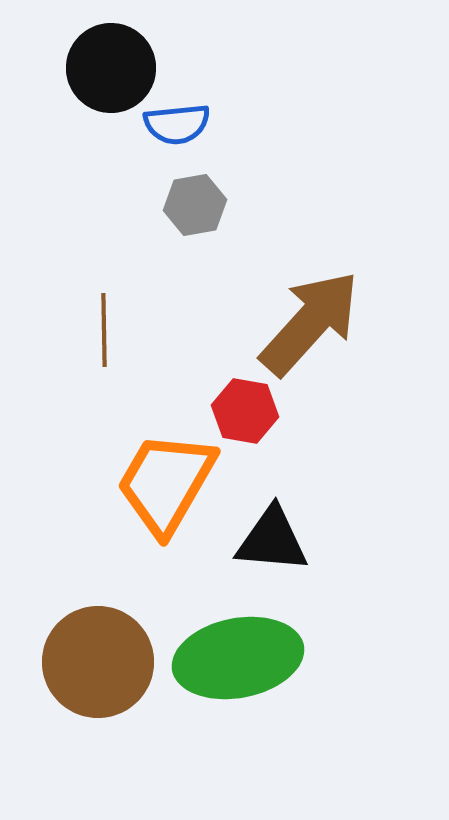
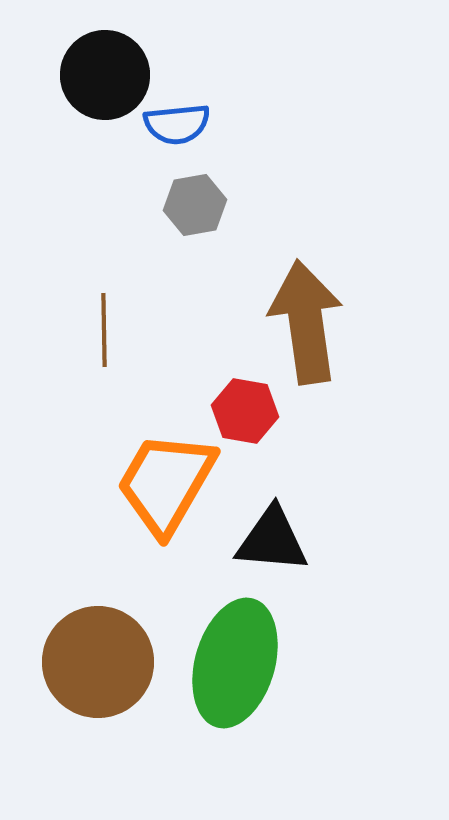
black circle: moved 6 px left, 7 px down
brown arrow: moved 4 px left, 1 px up; rotated 50 degrees counterclockwise
green ellipse: moved 3 px left, 5 px down; rotated 63 degrees counterclockwise
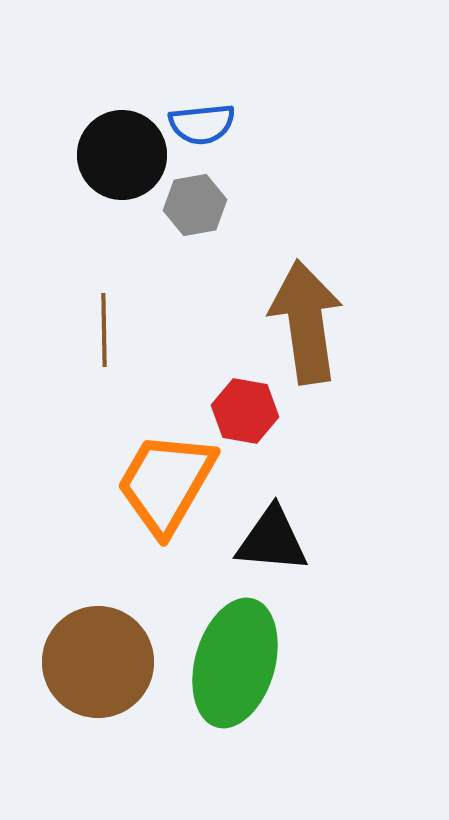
black circle: moved 17 px right, 80 px down
blue semicircle: moved 25 px right
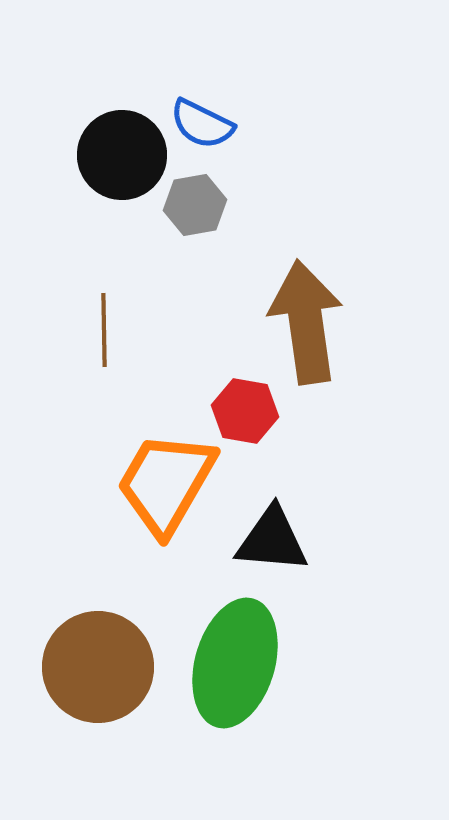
blue semicircle: rotated 32 degrees clockwise
brown circle: moved 5 px down
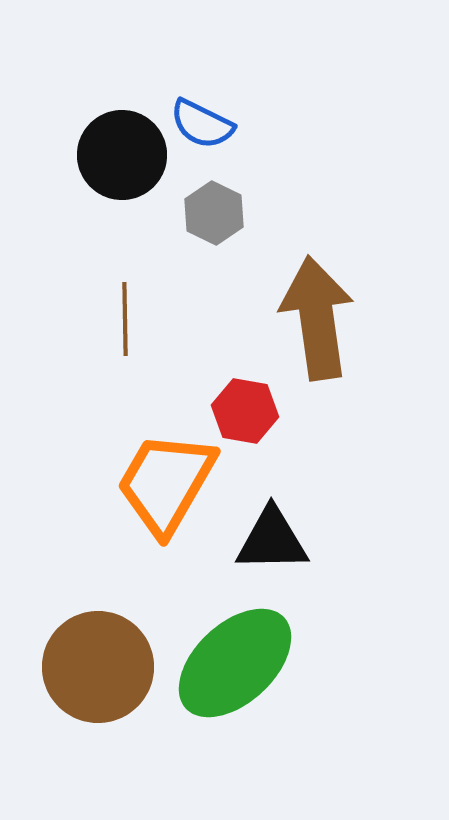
gray hexagon: moved 19 px right, 8 px down; rotated 24 degrees counterclockwise
brown arrow: moved 11 px right, 4 px up
brown line: moved 21 px right, 11 px up
black triangle: rotated 6 degrees counterclockwise
green ellipse: rotated 31 degrees clockwise
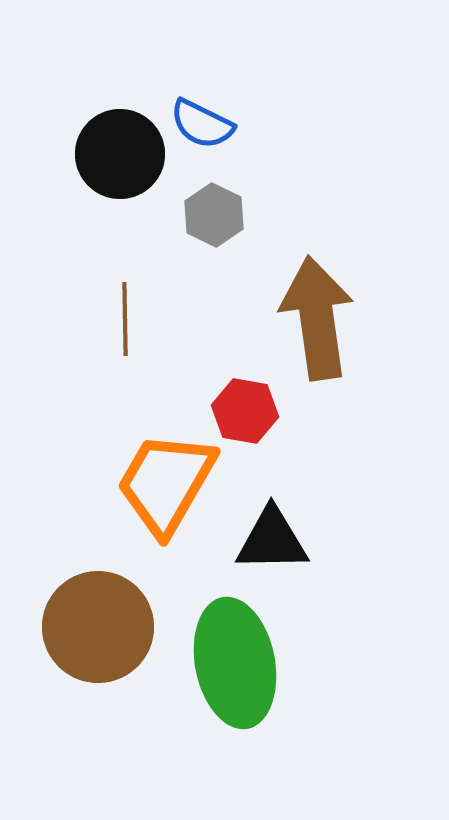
black circle: moved 2 px left, 1 px up
gray hexagon: moved 2 px down
green ellipse: rotated 58 degrees counterclockwise
brown circle: moved 40 px up
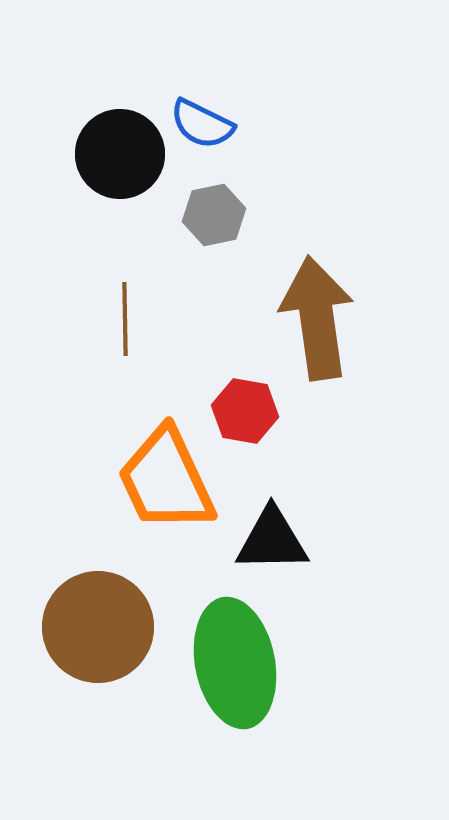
gray hexagon: rotated 22 degrees clockwise
orange trapezoid: moved 3 px up; rotated 55 degrees counterclockwise
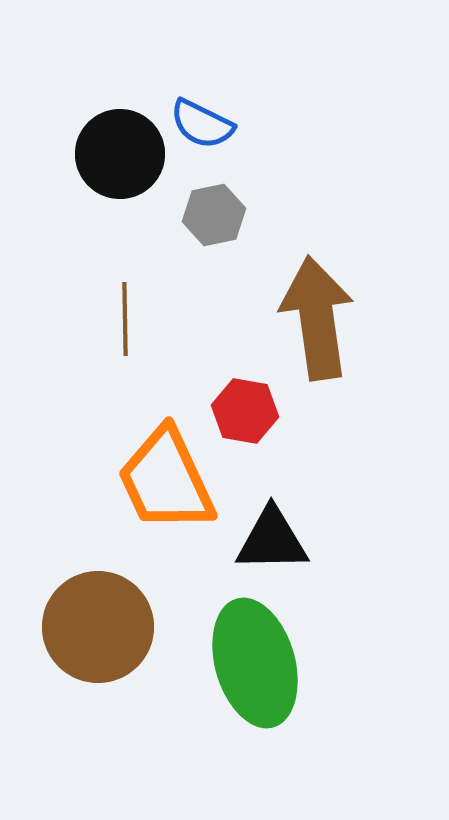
green ellipse: moved 20 px right; rotated 5 degrees counterclockwise
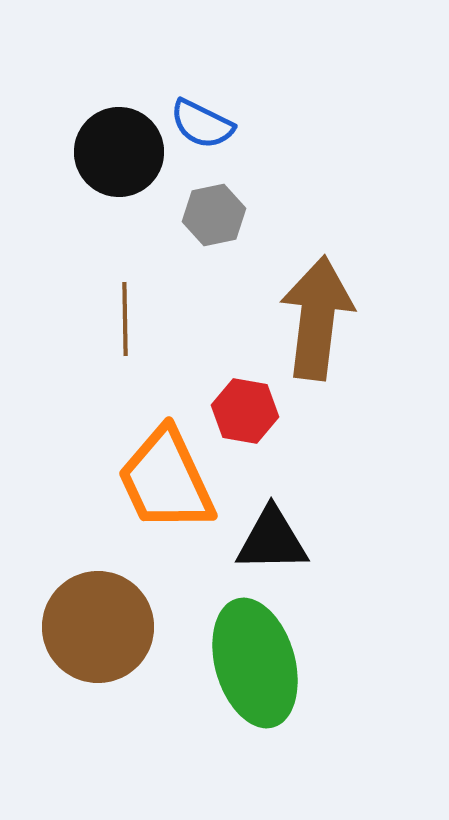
black circle: moved 1 px left, 2 px up
brown arrow: rotated 15 degrees clockwise
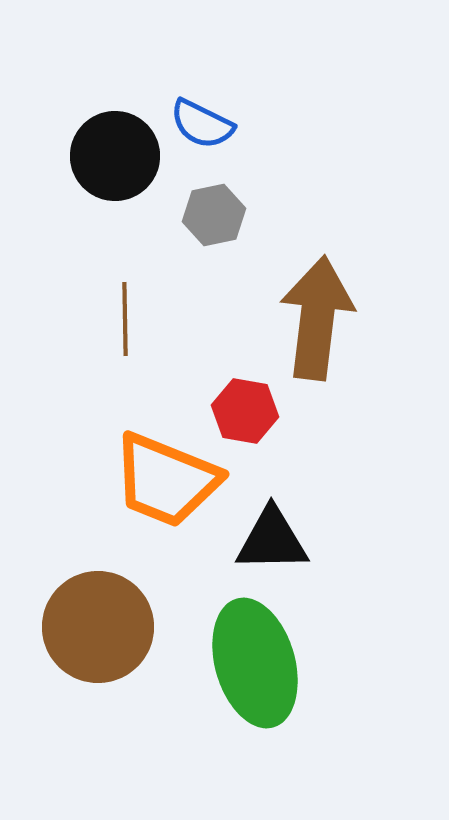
black circle: moved 4 px left, 4 px down
orange trapezoid: rotated 43 degrees counterclockwise
